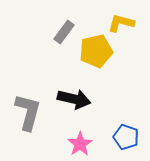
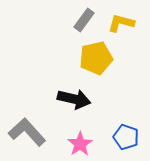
gray rectangle: moved 20 px right, 12 px up
yellow pentagon: moved 7 px down
gray L-shape: moved 1 px left, 20 px down; rotated 57 degrees counterclockwise
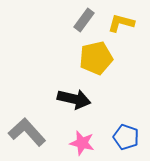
pink star: moved 2 px right, 1 px up; rotated 25 degrees counterclockwise
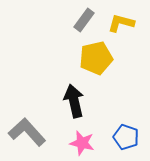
black arrow: moved 2 px down; rotated 116 degrees counterclockwise
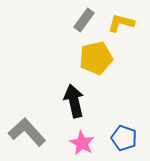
blue pentagon: moved 2 px left, 1 px down
pink star: rotated 15 degrees clockwise
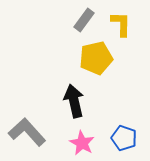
yellow L-shape: moved 1 px down; rotated 76 degrees clockwise
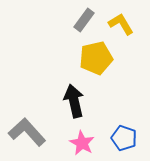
yellow L-shape: rotated 32 degrees counterclockwise
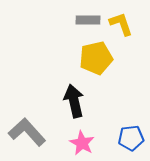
gray rectangle: moved 4 px right; rotated 55 degrees clockwise
yellow L-shape: rotated 12 degrees clockwise
blue pentagon: moved 7 px right; rotated 25 degrees counterclockwise
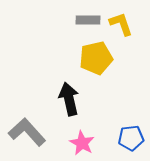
black arrow: moved 5 px left, 2 px up
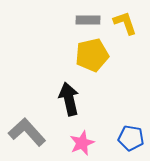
yellow L-shape: moved 4 px right, 1 px up
yellow pentagon: moved 4 px left, 3 px up
blue pentagon: rotated 15 degrees clockwise
pink star: rotated 20 degrees clockwise
